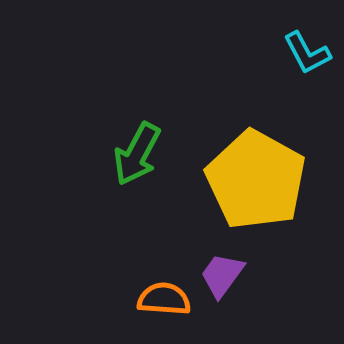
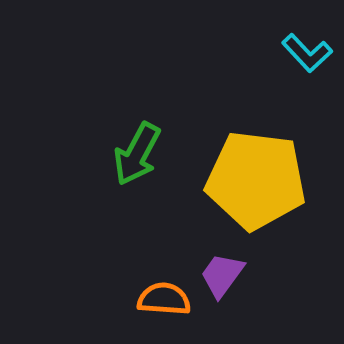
cyan L-shape: rotated 15 degrees counterclockwise
yellow pentagon: rotated 22 degrees counterclockwise
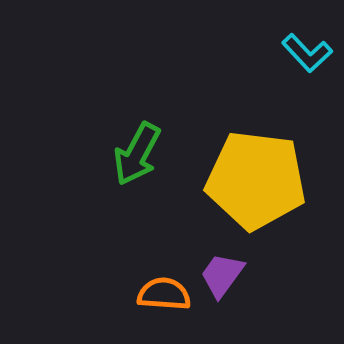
orange semicircle: moved 5 px up
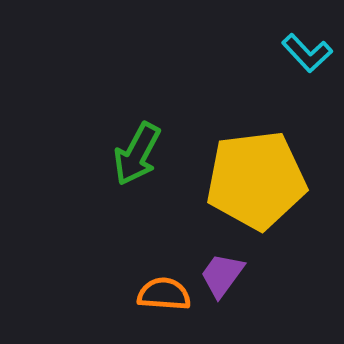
yellow pentagon: rotated 14 degrees counterclockwise
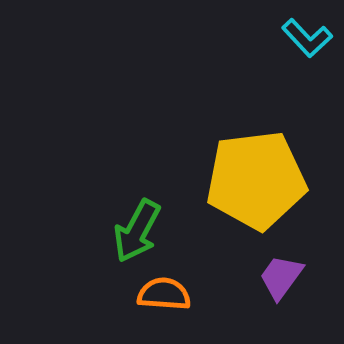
cyan L-shape: moved 15 px up
green arrow: moved 77 px down
purple trapezoid: moved 59 px right, 2 px down
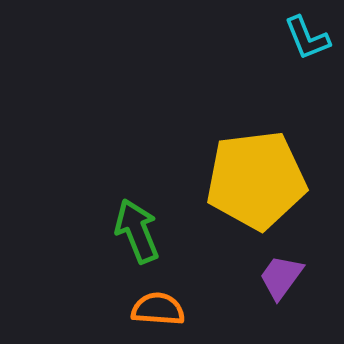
cyan L-shape: rotated 21 degrees clockwise
green arrow: rotated 130 degrees clockwise
orange semicircle: moved 6 px left, 15 px down
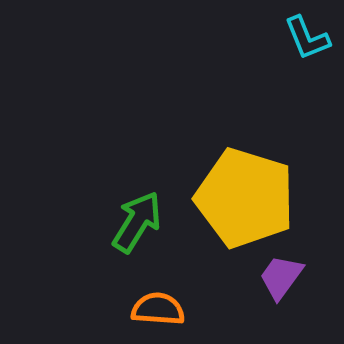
yellow pentagon: moved 11 px left, 18 px down; rotated 24 degrees clockwise
green arrow: moved 9 px up; rotated 54 degrees clockwise
